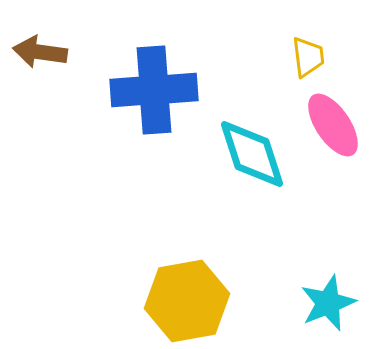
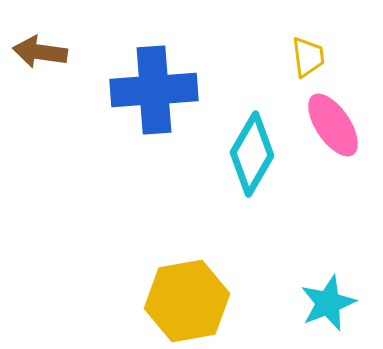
cyan diamond: rotated 48 degrees clockwise
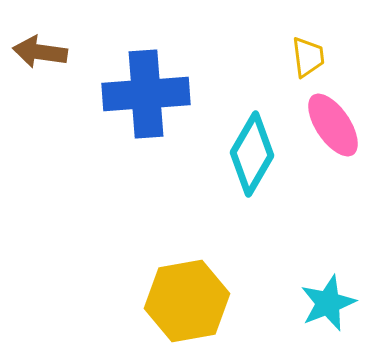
blue cross: moved 8 px left, 4 px down
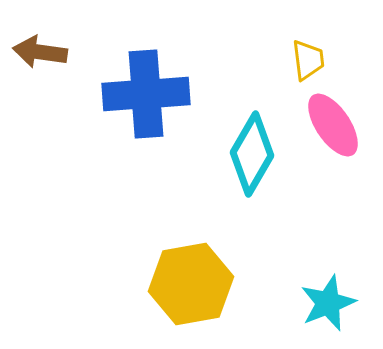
yellow trapezoid: moved 3 px down
yellow hexagon: moved 4 px right, 17 px up
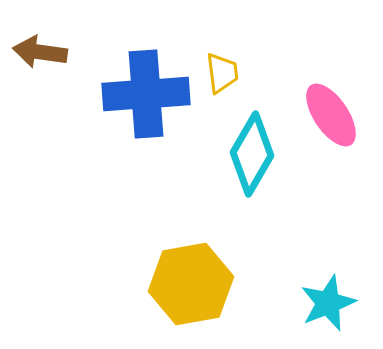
yellow trapezoid: moved 86 px left, 13 px down
pink ellipse: moved 2 px left, 10 px up
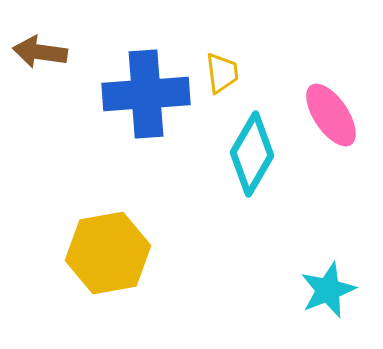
yellow hexagon: moved 83 px left, 31 px up
cyan star: moved 13 px up
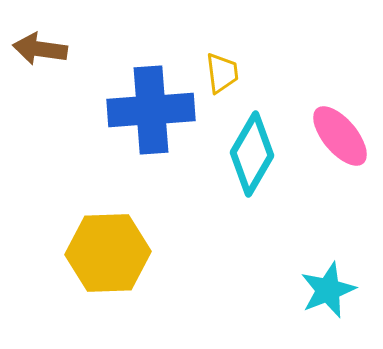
brown arrow: moved 3 px up
blue cross: moved 5 px right, 16 px down
pink ellipse: moved 9 px right, 21 px down; rotated 6 degrees counterclockwise
yellow hexagon: rotated 8 degrees clockwise
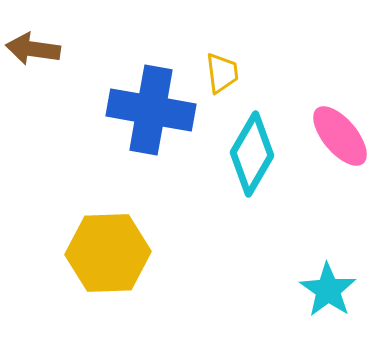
brown arrow: moved 7 px left
blue cross: rotated 14 degrees clockwise
cyan star: rotated 16 degrees counterclockwise
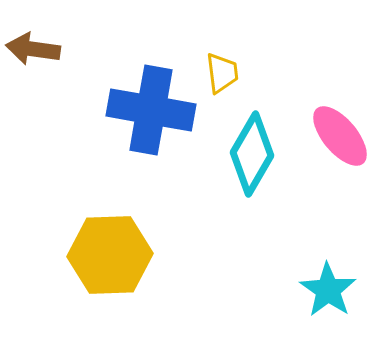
yellow hexagon: moved 2 px right, 2 px down
